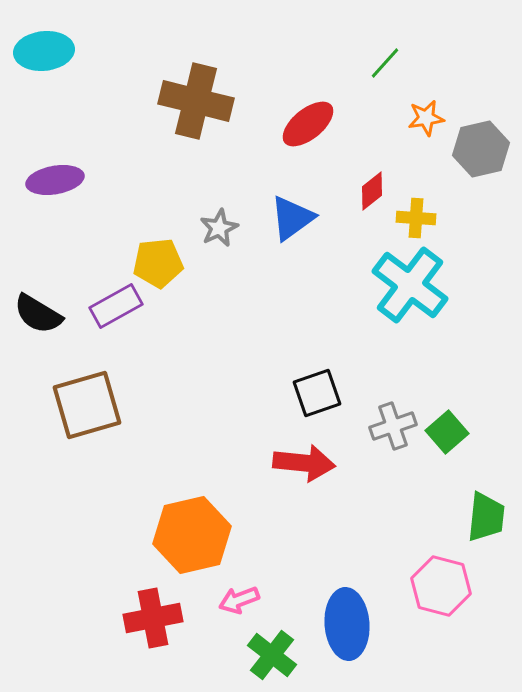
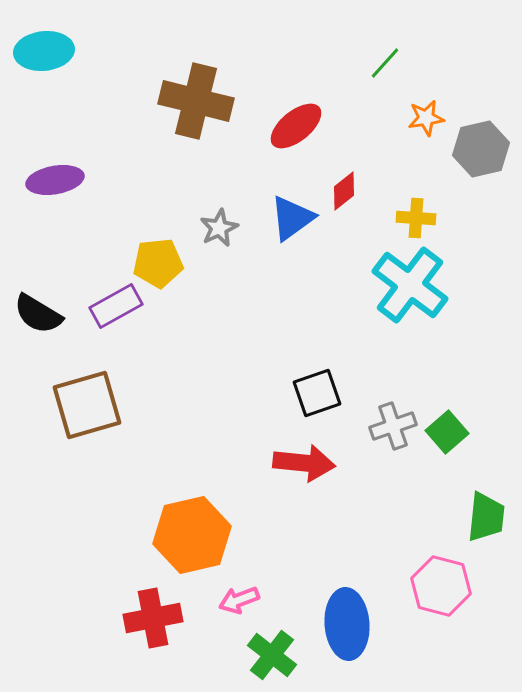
red ellipse: moved 12 px left, 2 px down
red diamond: moved 28 px left
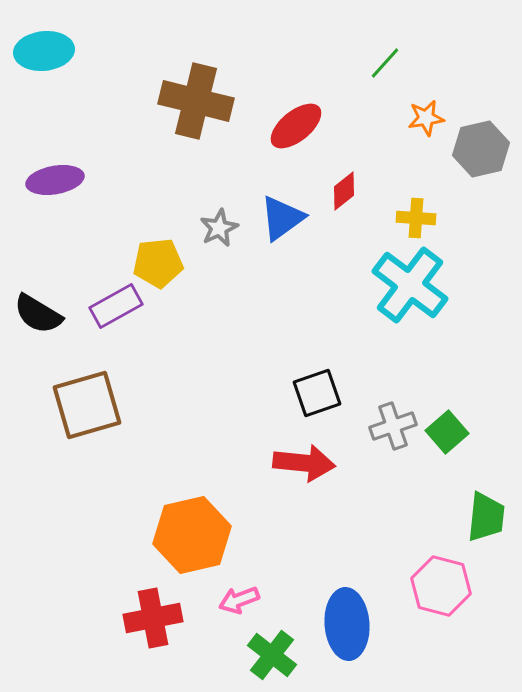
blue triangle: moved 10 px left
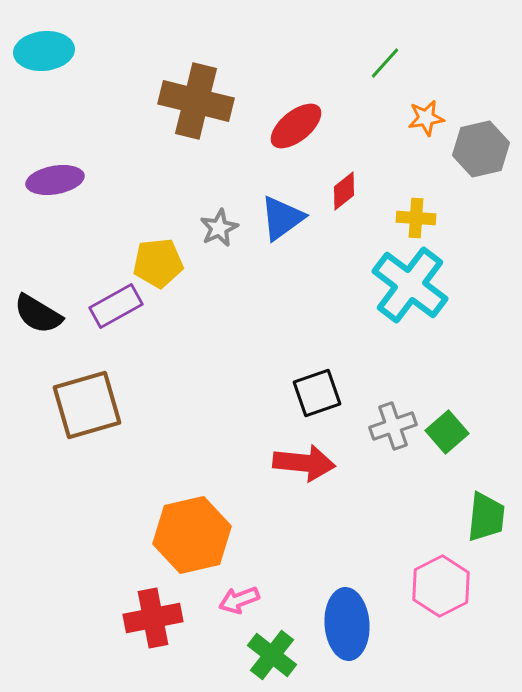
pink hexagon: rotated 18 degrees clockwise
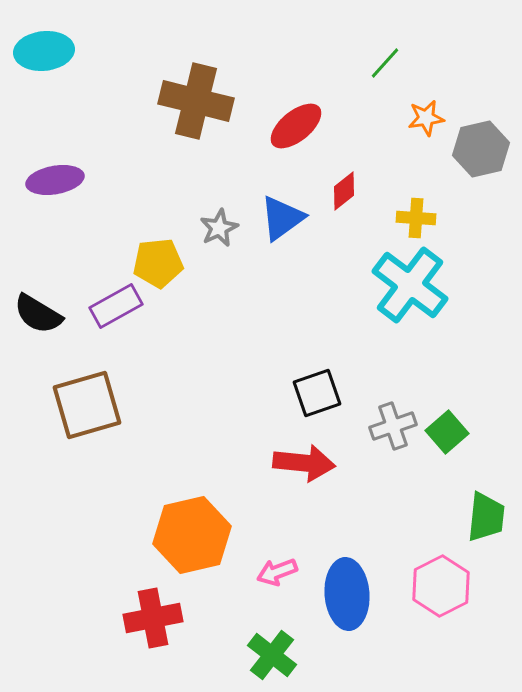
pink arrow: moved 38 px right, 28 px up
blue ellipse: moved 30 px up
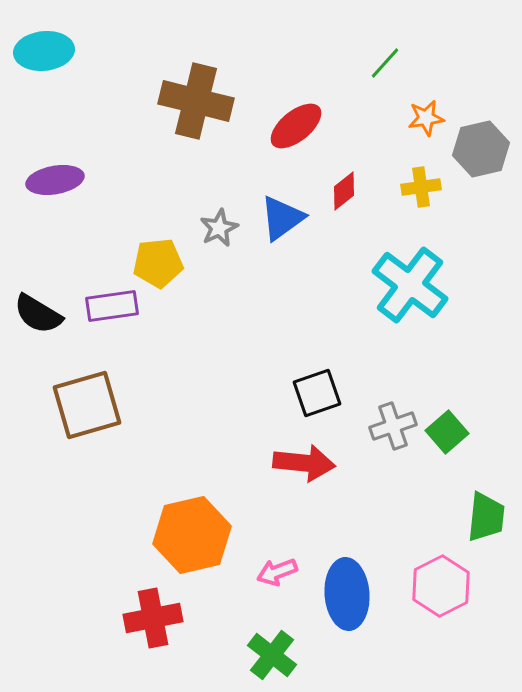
yellow cross: moved 5 px right, 31 px up; rotated 12 degrees counterclockwise
purple rectangle: moved 4 px left; rotated 21 degrees clockwise
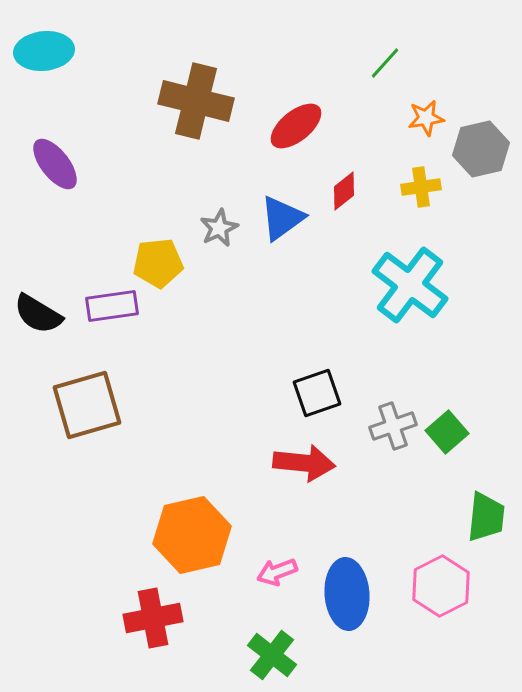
purple ellipse: moved 16 px up; rotated 62 degrees clockwise
